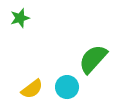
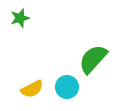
yellow semicircle: rotated 10 degrees clockwise
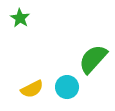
green star: rotated 24 degrees counterclockwise
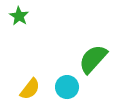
green star: moved 1 px left, 2 px up
yellow semicircle: moved 2 px left; rotated 25 degrees counterclockwise
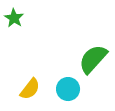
green star: moved 5 px left, 2 px down
cyan circle: moved 1 px right, 2 px down
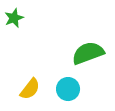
green star: rotated 18 degrees clockwise
green semicircle: moved 5 px left, 6 px up; rotated 28 degrees clockwise
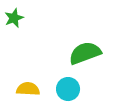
green semicircle: moved 3 px left
yellow semicircle: moved 2 px left; rotated 125 degrees counterclockwise
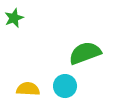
cyan circle: moved 3 px left, 3 px up
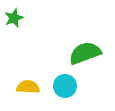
yellow semicircle: moved 2 px up
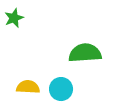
green semicircle: rotated 16 degrees clockwise
cyan circle: moved 4 px left, 3 px down
